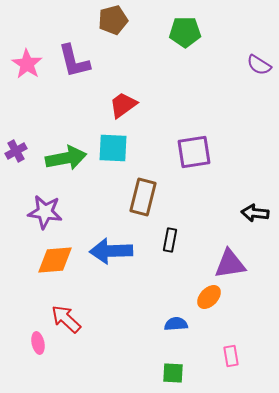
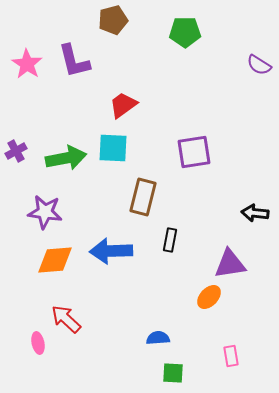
blue semicircle: moved 18 px left, 14 px down
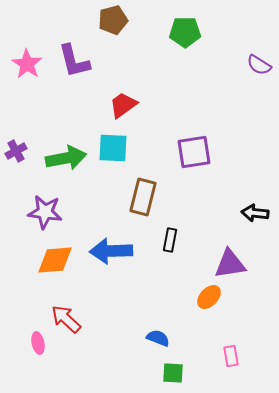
blue semicircle: rotated 25 degrees clockwise
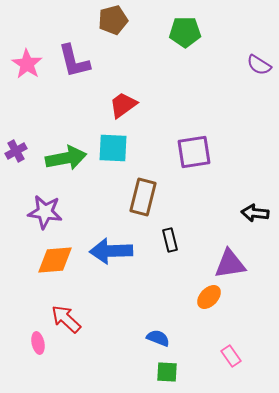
black rectangle: rotated 25 degrees counterclockwise
pink rectangle: rotated 25 degrees counterclockwise
green square: moved 6 px left, 1 px up
